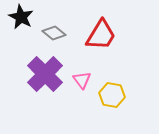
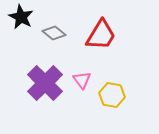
purple cross: moved 9 px down
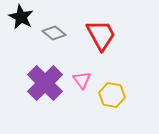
red trapezoid: rotated 60 degrees counterclockwise
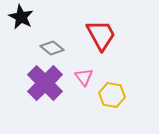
gray diamond: moved 2 px left, 15 px down
pink triangle: moved 2 px right, 3 px up
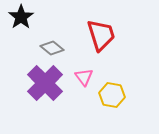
black star: rotated 10 degrees clockwise
red trapezoid: rotated 12 degrees clockwise
